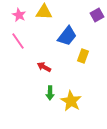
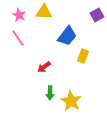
pink line: moved 3 px up
red arrow: rotated 64 degrees counterclockwise
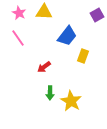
pink star: moved 2 px up
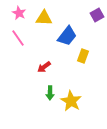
yellow triangle: moved 6 px down
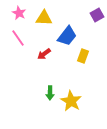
red arrow: moved 13 px up
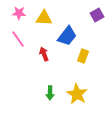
pink star: rotated 24 degrees counterclockwise
pink line: moved 1 px down
red arrow: rotated 104 degrees clockwise
yellow star: moved 6 px right, 7 px up
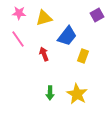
yellow triangle: rotated 18 degrees counterclockwise
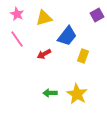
pink star: moved 2 px left, 1 px down; rotated 24 degrees clockwise
pink line: moved 1 px left
red arrow: rotated 96 degrees counterclockwise
green arrow: rotated 88 degrees clockwise
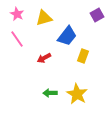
red arrow: moved 4 px down
